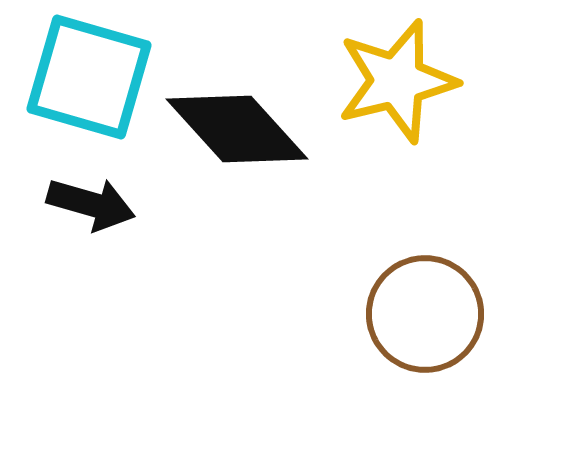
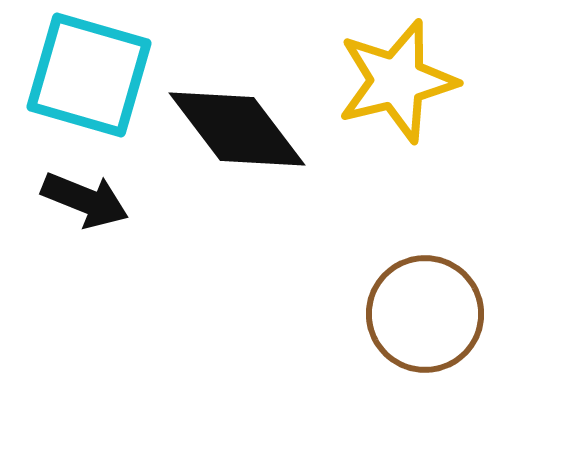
cyan square: moved 2 px up
black diamond: rotated 5 degrees clockwise
black arrow: moved 6 px left, 4 px up; rotated 6 degrees clockwise
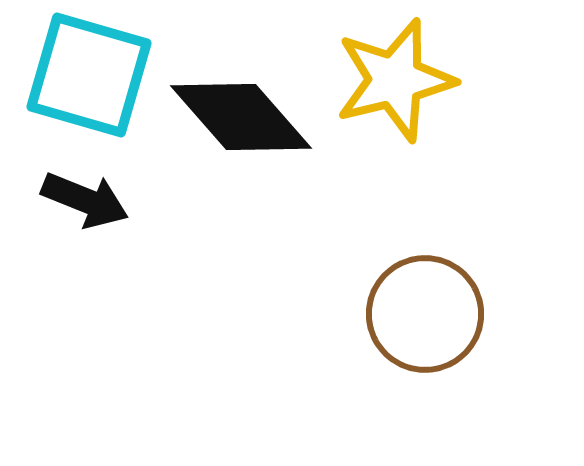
yellow star: moved 2 px left, 1 px up
black diamond: moved 4 px right, 12 px up; rotated 4 degrees counterclockwise
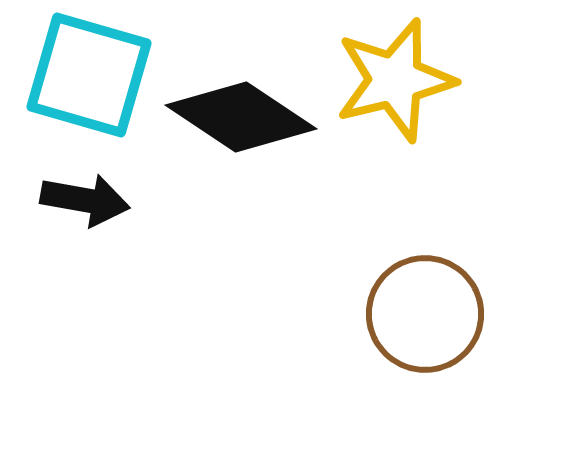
black diamond: rotated 15 degrees counterclockwise
black arrow: rotated 12 degrees counterclockwise
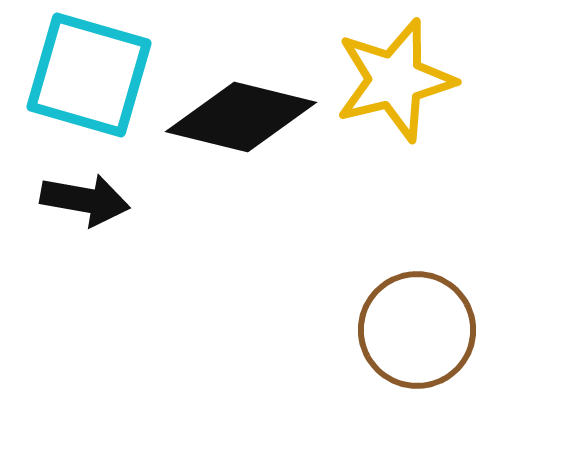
black diamond: rotated 20 degrees counterclockwise
brown circle: moved 8 px left, 16 px down
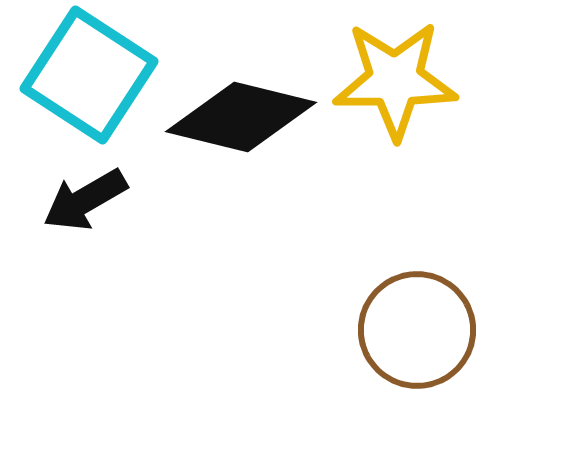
cyan square: rotated 17 degrees clockwise
yellow star: rotated 14 degrees clockwise
black arrow: rotated 140 degrees clockwise
